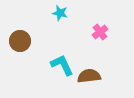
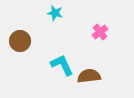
cyan star: moved 5 px left
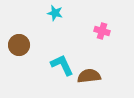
pink cross: moved 2 px right, 1 px up; rotated 35 degrees counterclockwise
brown circle: moved 1 px left, 4 px down
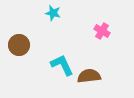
cyan star: moved 2 px left
pink cross: rotated 14 degrees clockwise
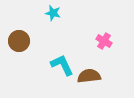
pink cross: moved 2 px right, 10 px down
brown circle: moved 4 px up
